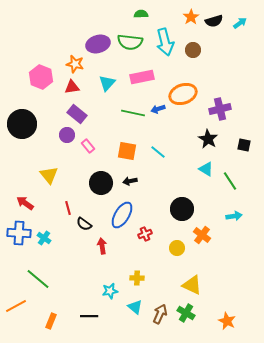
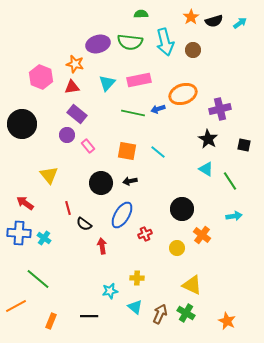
pink rectangle at (142, 77): moved 3 px left, 3 px down
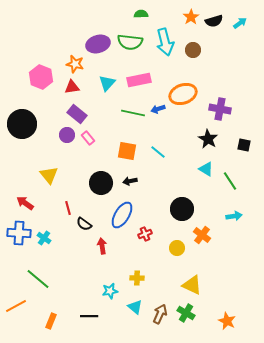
purple cross at (220, 109): rotated 25 degrees clockwise
pink rectangle at (88, 146): moved 8 px up
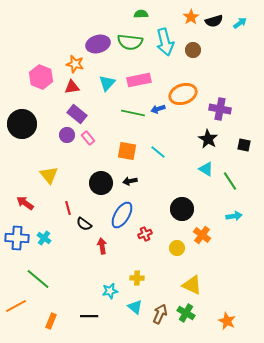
blue cross at (19, 233): moved 2 px left, 5 px down
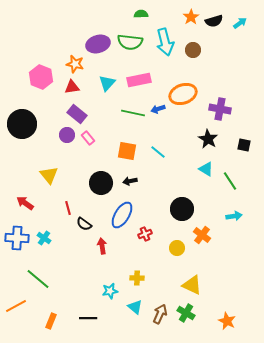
black line at (89, 316): moved 1 px left, 2 px down
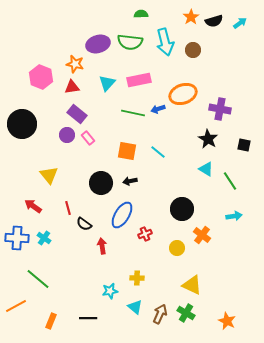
red arrow at (25, 203): moved 8 px right, 3 px down
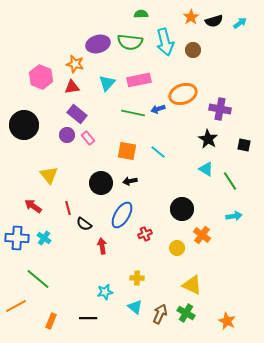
black circle at (22, 124): moved 2 px right, 1 px down
cyan star at (110, 291): moved 5 px left, 1 px down
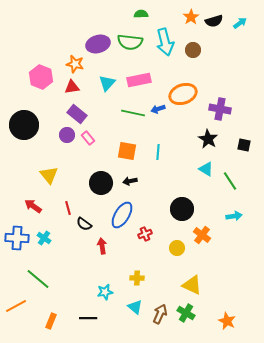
cyan line at (158, 152): rotated 56 degrees clockwise
